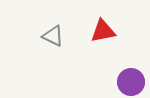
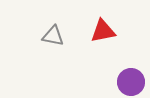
gray triangle: rotated 15 degrees counterclockwise
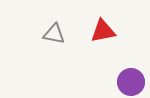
gray triangle: moved 1 px right, 2 px up
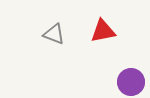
gray triangle: rotated 10 degrees clockwise
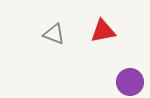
purple circle: moved 1 px left
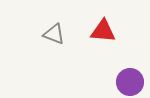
red triangle: rotated 16 degrees clockwise
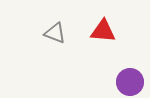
gray triangle: moved 1 px right, 1 px up
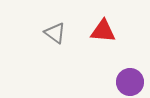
gray triangle: rotated 15 degrees clockwise
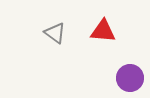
purple circle: moved 4 px up
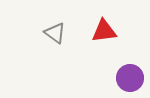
red triangle: moved 1 px right; rotated 12 degrees counterclockwise
